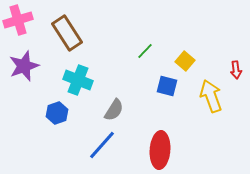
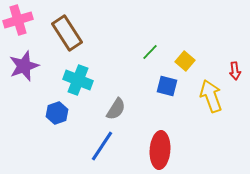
green line: moved 5 px right, 1 px down
red arrow: moved 1 px left, 1 px down
gray semicircle: moved 2 px right, 1 px up
blue line: moved 1 px down; rotated 8 degrees counterclockwise
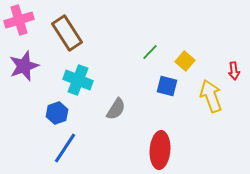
pink cross: moved 1 px right
red arrow: moved 1 px left
blue line: moved 37 px left, 2 px down
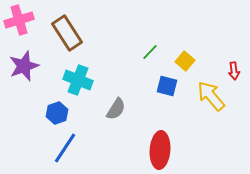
yellow arrow: rotated 20 degrees counterclockwise
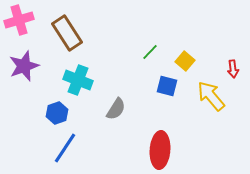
red arrow: moved 1 px left, 2 px up
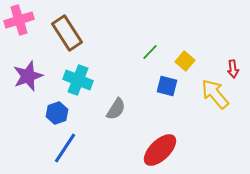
purple star: moved 4 px right, 10 px down
yellow arrow: moved 4 px right, 2 px up
red ellipse: rotated 42 degrees clockwise
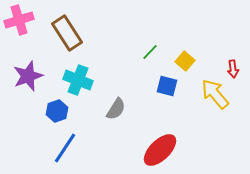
blue hexagon: moved 2 px up
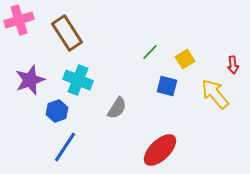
yellow square: moved 2 px up; rotated 18 degrees clockwise
red arrow: moved 4 px up
purple star: moved 2 px right, 4 px down
gray semicircle: moved 1 px right, 1 px up
blue line: moved 1 px up
